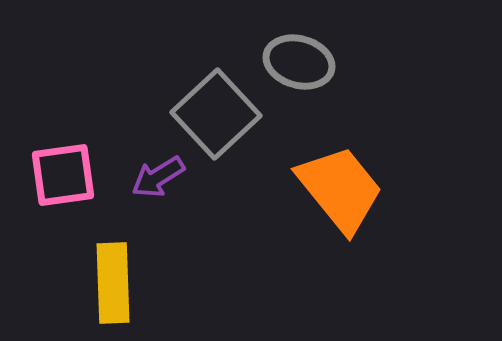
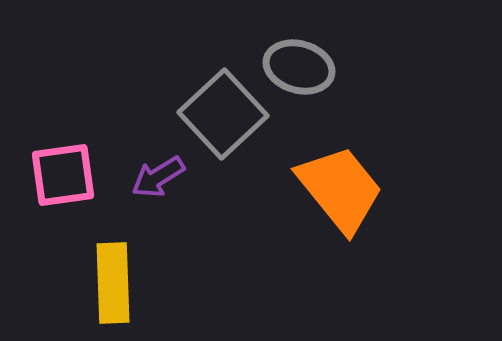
gray ellipse: moved 5 px down
gray square: moved 7 px right
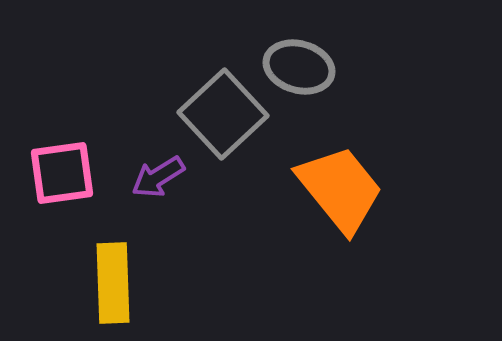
pink square: moved 1 px left, 2 px up
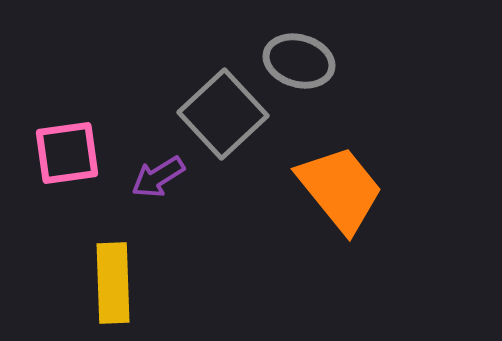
gray ellipse: moved 6 px up
pink square: moved 5 px right, 20 px up
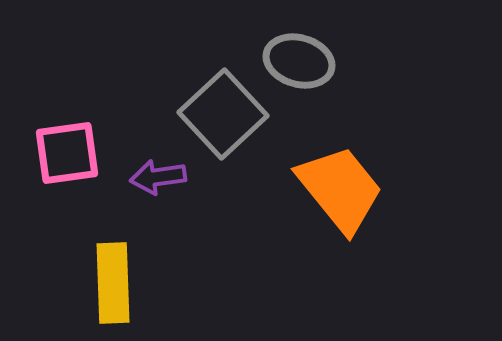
purple arrow: rotated 24 degrees clockwise
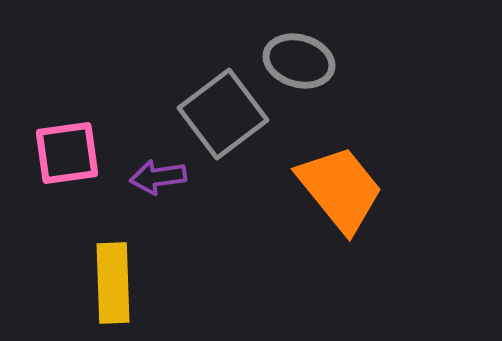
gray square: rotated 6 degrees clockwise
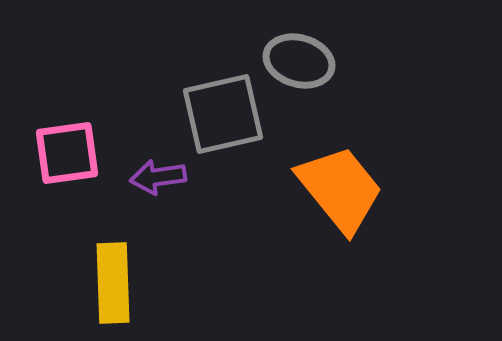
gray square: rotated 24 degrees clockwise
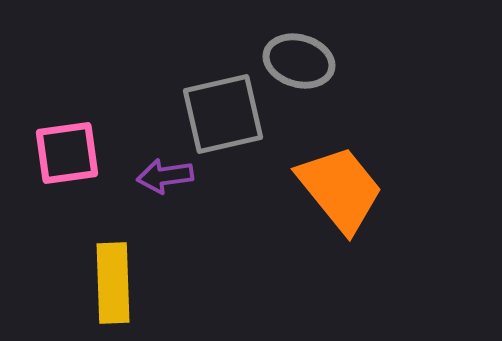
purple arrow: moved 7 px right, 1 px up
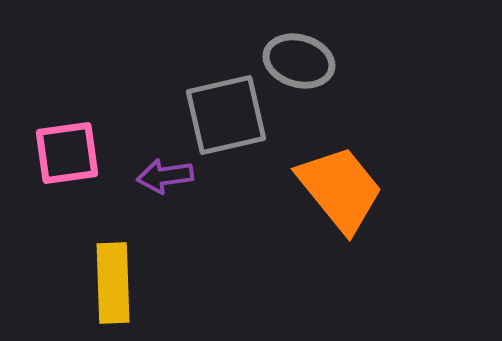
gray square: moved 3 px right, 1 px down
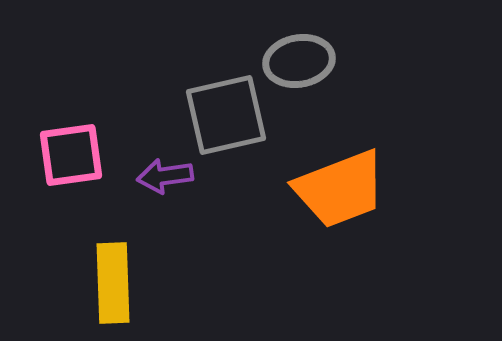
gray ellipse: rotated 26 degrees counterclockwise
pink square: moved 4 px right, 2 px down
orange trapezoid: rotated 108 degrees clockwise
